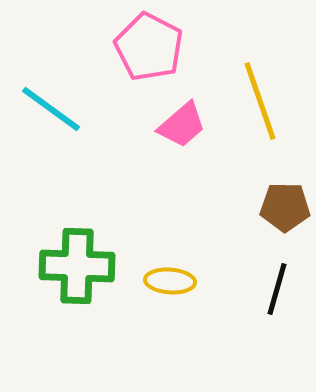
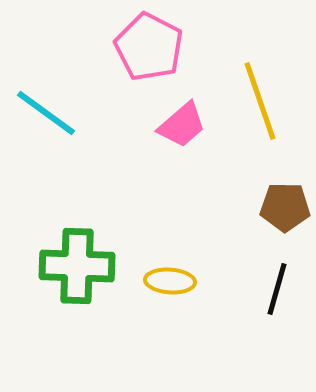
cyan line: moved 5 px left, 4 px down
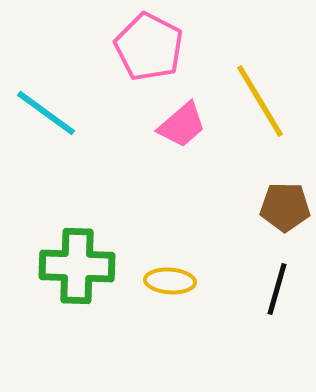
yellow line: rotated 12 degrees counterclockwise
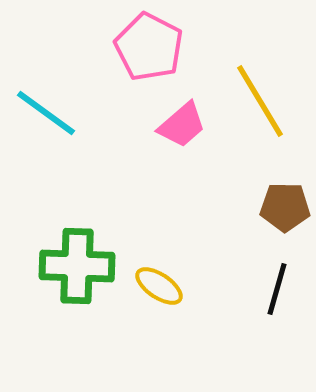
yellow ellipse: moved 11 px left, 5 px down; rotated 30 degrees clockwise
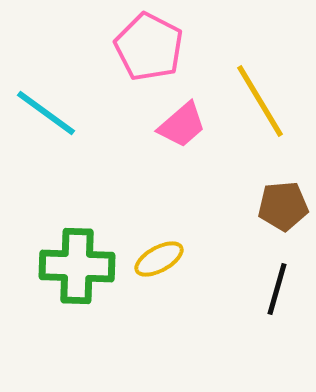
brown pentagon: moved 2 px left, 1 px up; rotated 6 degrees counterclockwise
yellow ellipse: moved 27 px up; rotated 63 degrees counterclockwise
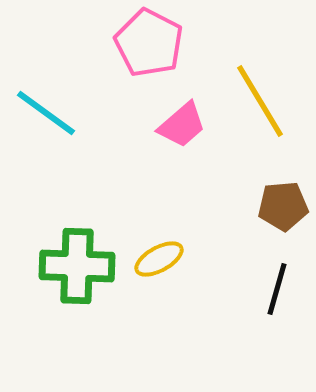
pink pentagon: moved 4 px up
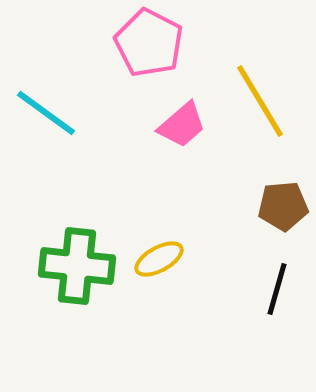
green cross: rotated 4 degrees clockwise
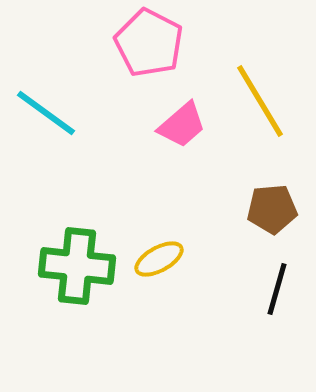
brown pentagon: moved 11 px left, 3 px down
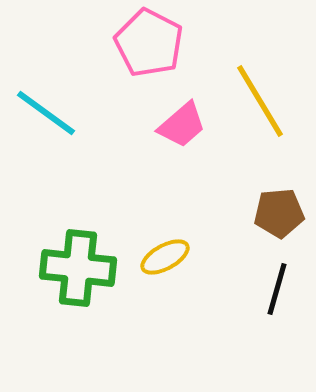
brown pentagon: moved 7 px right, 4 px down
yellow ellipse: moved 6 px right, 2 px up
green cross: moved 1 px right, 2 px down
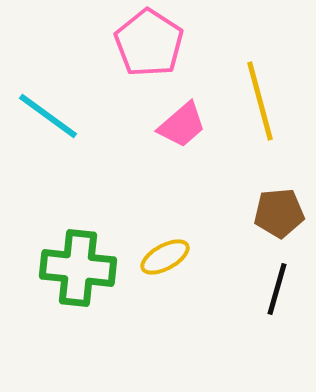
pink pentagon: rotated 6 degrees clockwise
yellow line: rotated 16 degrees clockwise
cyan line: moved 2 px right, 3 px down
